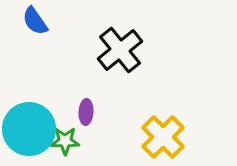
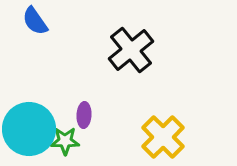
black cross: moved 11 px right
purple ellipse: moved 2 px left, 3 px down
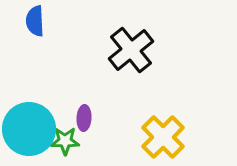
blue semicircle: rotated 32 degrees clockwise
purple ellipse: moved 3 px down
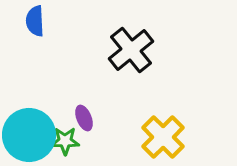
purple ellipse: rotated 25 degrees counterclockwise
cyan circle: moved 6 px down
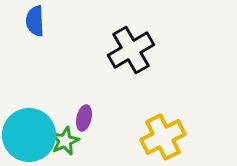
black cross: rotated 9 degrees clockwise
purple ellipse: rotated 35 degrees clockwise
yellow cross: rotated 18 degrees clockwise
green star: rotated 24 degrees counterclockwise
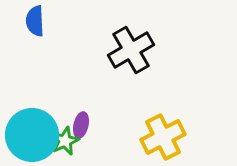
purple ellipse: moved 3 px left, 7 px down
cyan circle: moved 3 px right
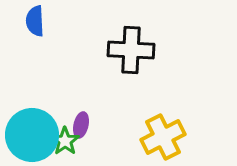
black cross: rotated 33 degrees clockwise
green star: rotated 12 degrees counterclockwise
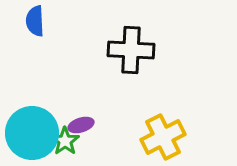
purple ellipse: rotated 60 degrees clockwise
cyan circle: moved 2 px up
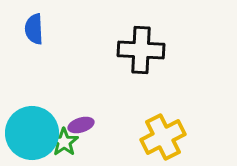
blue semicircle: moved 1 px left, 8 px down
black cross: moved 10 px right
green star: moved 1 px left, 1 px down
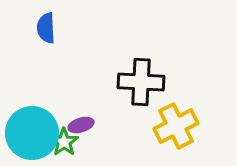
blue semicircle: moved 12 px right, 1 px up
black cross: moved 32 px down
yellow cross: moved 13 px right, 11 px up
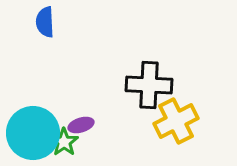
blue semicircle: moved 1 px left, 6 px up
black cross: moved 8 px right, 3 px down
yellow cross: moved 5 px up
cyan circle: moved 1 px right
